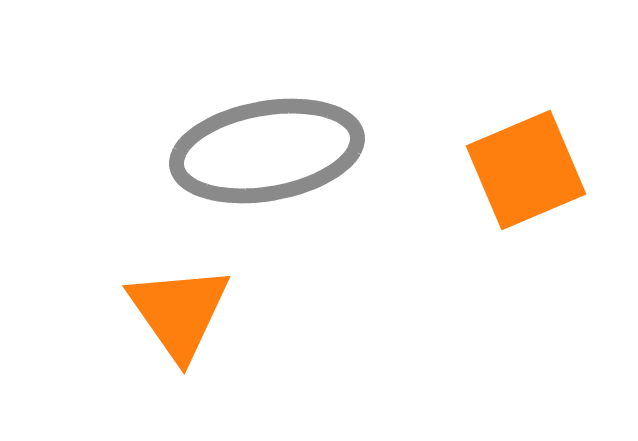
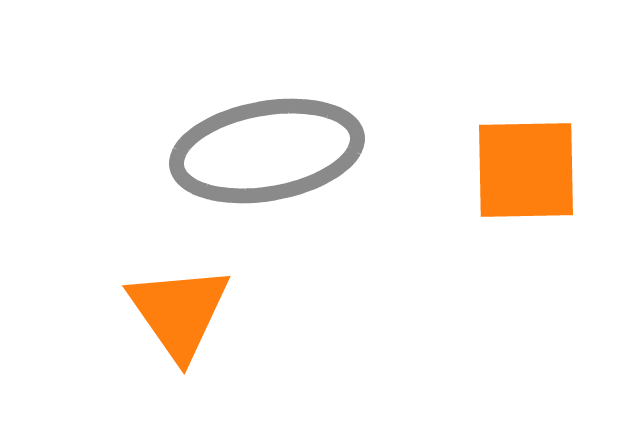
orange square: rotated 22 degrees clockwise
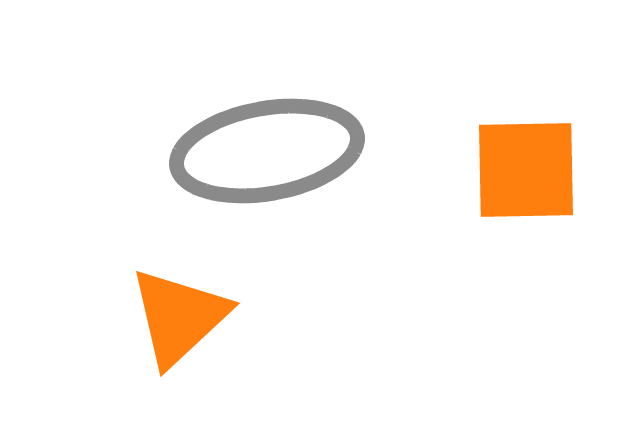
orange triangle: moved 5 px down; rotated 22 degrees clockwise
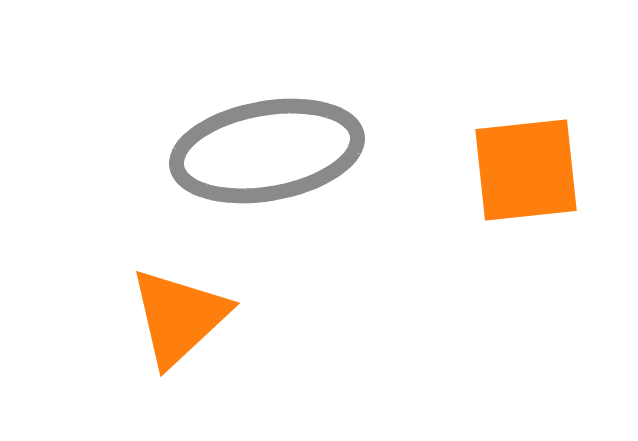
orange square: rotated 5 degrees counterclockwise
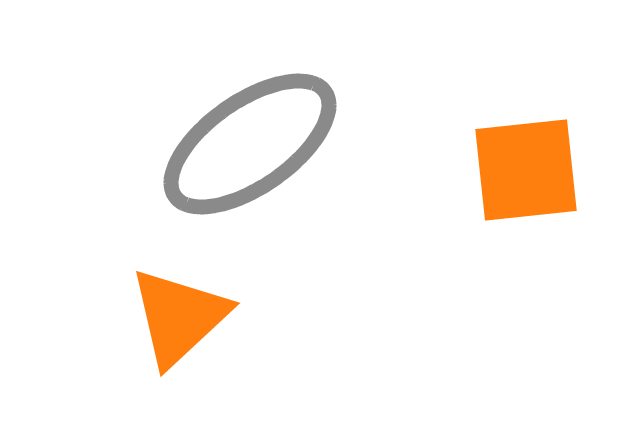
gray ellipse: moved 17 px left, 7 px up; rotated 25 degrees counterclockwise
